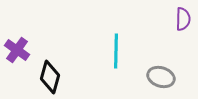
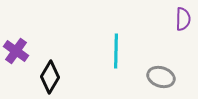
purple cross: moved 1 px left, 1 px down
black diamond: rotated 16 degrees clockwise
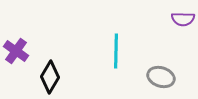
purple semicircle: rotated 90 degrees clockwise
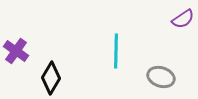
purple semicircle: rotated 35 degrees counterclockwise
black diamond: moved 1 px right, 1 px down
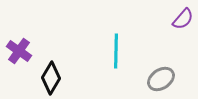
purple semicircle: rotated 15 degrees counterclockwise
purple cross: moved 3 px right
gray ellipse: moved 2 px down; rotated 52 degrees counterclockwise
